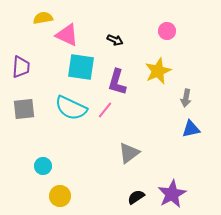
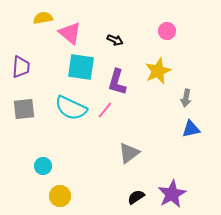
pink triangle: moved 3 px right, 2 px up; rotated 15 degrees clockwise
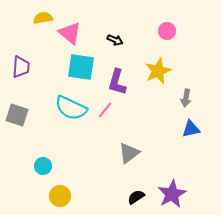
gray square: moved 7 px left, 6 px down; rotated 25 degrees clockwise
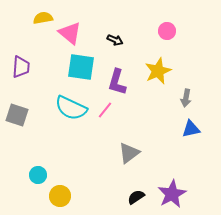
cyan circle: moved 5 px left, 9 px down
